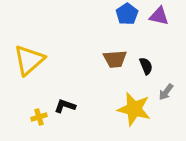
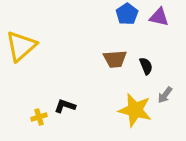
purple triangle: moved 1 px down
yellow triangle: moved 8 px left, 14 px up
gray arrow: moved 1 px left, 3 px down
yellow star: moved 1 px right, 1 px down
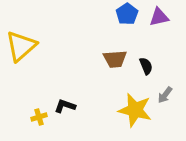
purple triangle: rotated 25 degrees counterclockwise
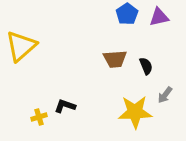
yellow star: moved 2 px down; rotated 16 degrees counterclockwise
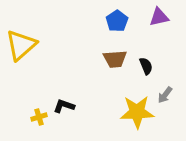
blue pentagon: moved 10 px left, 7 px down
yellow triangle: moved 1 px up
black L-shape: moved 1 px left
yellow star: moved 2 px right
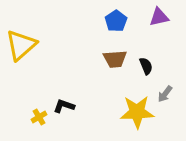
blue pentagon: moved 1 px left
gray arrow: moved 1 px up
yellow cross: rotated 14 degrees counterclockwise
